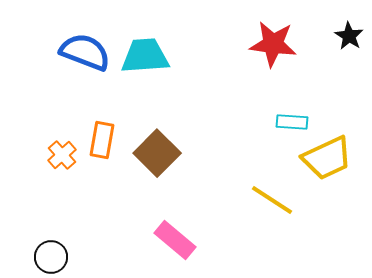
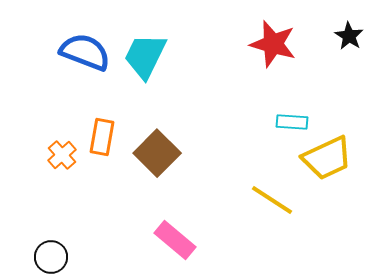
red star: rotated 9 degrees clockwise
cyan trapezoid: rotated 60 degrees counterclockwise
orange rectangle: moved 3 px up
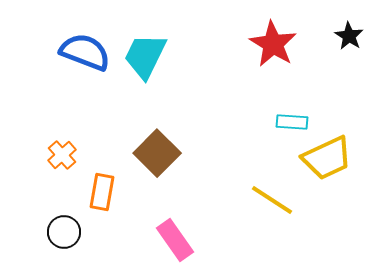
red star: rotated 15 degrees clockwise
orange rectangle: moved 55 px down
pink rectangle: rotated 15 degrees clockwise
black circle: moved 13 px right, 25 px up
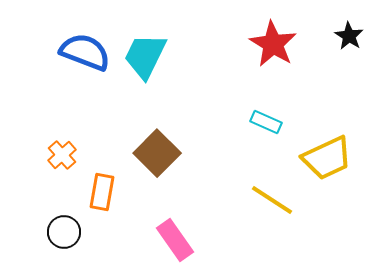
cyan rectangle: moved 26 px left; rotated 20 degrees clockwise
